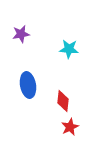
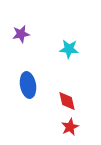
red diamond: moved 4 px right; rotated 20 degrees counterclockwise
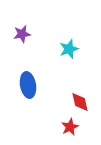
purple star: moved 1 px right
cyan star: rotated 24 degrees counterclockwise
red diamond: moved 13 px right, 1 px down
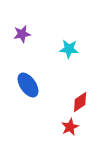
cyan star: rotated 24 degrees clockwise
blue ellipse: rotated 25 degrees counterclockwise
red diamond: rotated 70 degrees clockwise
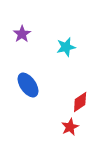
purple star: rotated 24 degrees counterclockwise
cyan star: moved 3 px left, 2 px up; rotated 18 degrees counterclockwise
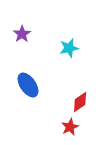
cyan star: moved 3 px right, 1 px down
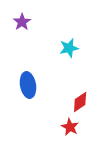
purple star: moved 12 px up
blue ellipse: rotated 25 degrees clockwise
red star: rotated 18 degrees counterclockwise
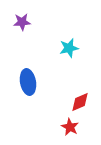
purple star: rotated 30 degrees clockwise
blue ellipse: moved 3 px up
red diamond: rotated 10 degrees clockwise
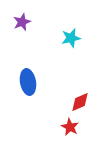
purple star: rotated 18 degrees counterclockwise
cyan star: moved 2 px right, 10 px up
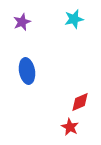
cyan star: moved 3 px right, 19 px up
blue ellipse: moved 1 px left, 11 px up
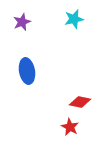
red diamond: rotated 35 degrees clockwise
